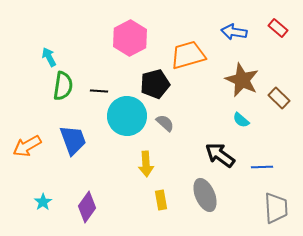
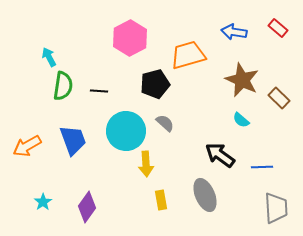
cyan circle: moved 1 px left, 15 px down
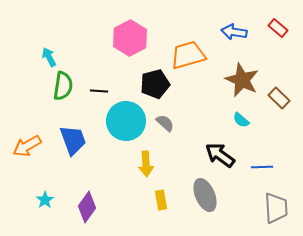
cyan circle: moved 10 px up
cyan star: moved 2 px right, 2 px up
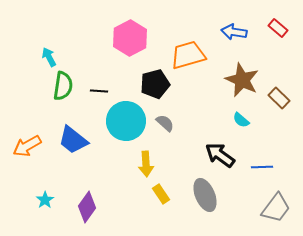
blue trapezoid: rotated 148 degrees clockwise
yellow rectangle: moved 6 px up; rotated 24 degrees counterclockwise
gray trapezoid: rotated 40 degrees clockwise
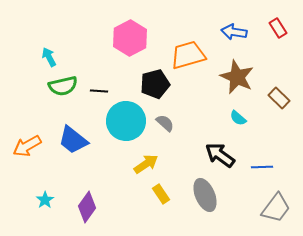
red rectangle: rotated 18 degrees clockwise
brown star: moved 5 px left, 3 px up
green semicircle: rotated 68 degrees clockwise
cyan semicircle: moved 3 px left, 2 px up
yellow arrow: rotated 120 degrees counterclockwise
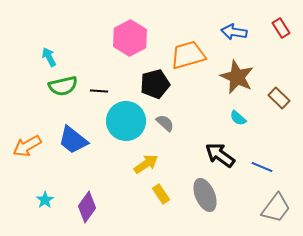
red rectangle: moved 3 px right
blue line: rotated 25 degrees clockwise
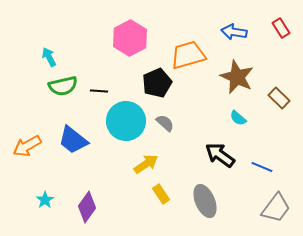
black pentagon: moved 2 px right, 1 px up; rotated 8 degrees counterclockwise
gray ellipse: moved 6 px down
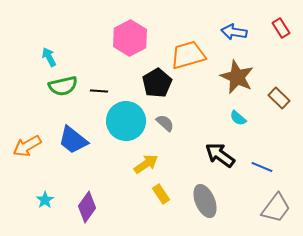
black pentagon: rotated 8 degrees counterclockwise
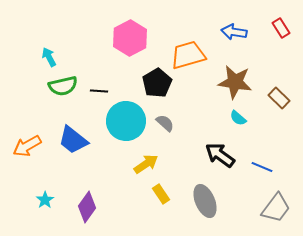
brown star: moved 2 px left, 5 px down; rotated 16 degrees counterclockwise
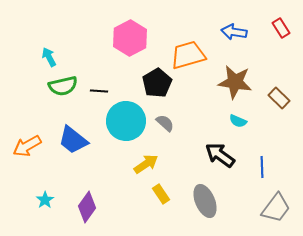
cyan semicircle: moved 3 px down; rotated 18 degrees counterclockwise
blue line: rotated 65 degrees clockwise
